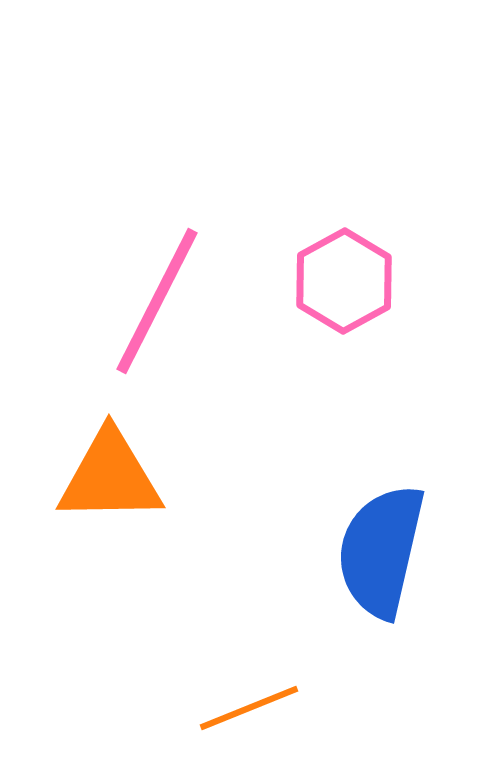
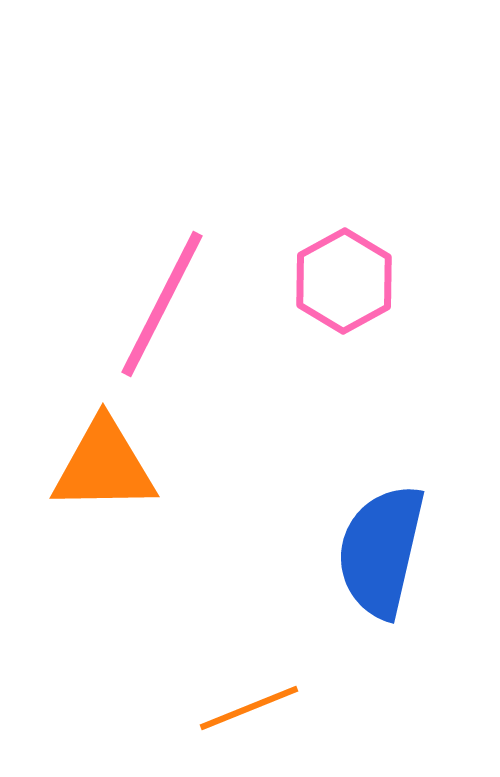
pink line: moved 5 px right, 3 px down
orange triangle: moved 6 px left, 11 px up
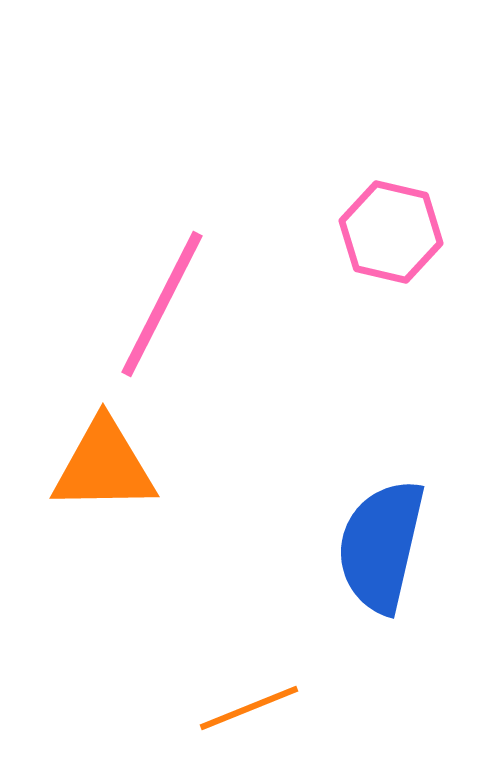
pink hexagon: moved 47 px right, 49 px up; rotated 18 degrees counterclockwise
blue semicircle: moved 5 px up
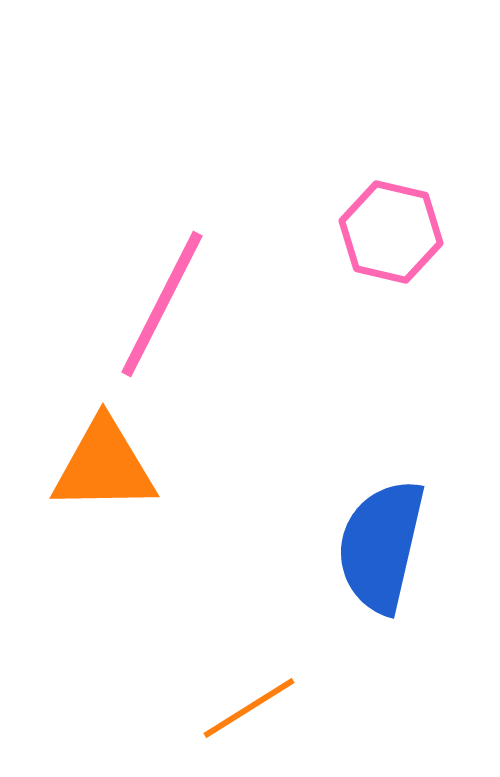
orange line: rotated 10 degrees counterclockwise
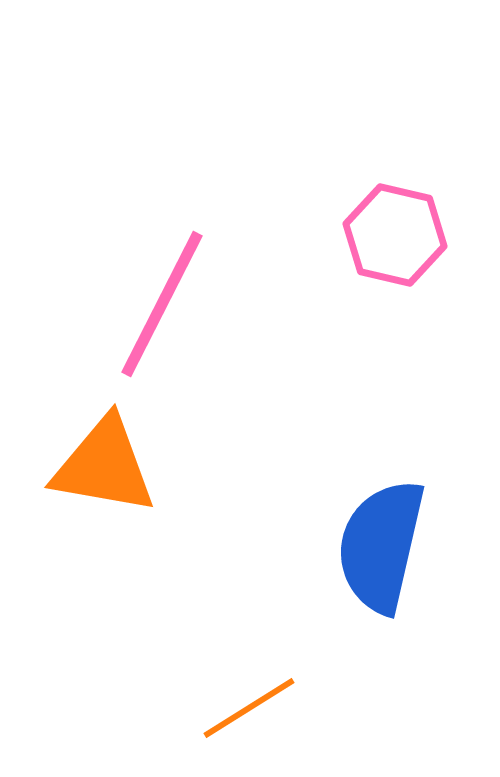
pink hexagon: moved 4 px right, 3 px down
orange triangle: rotated 11 degrees clockwise
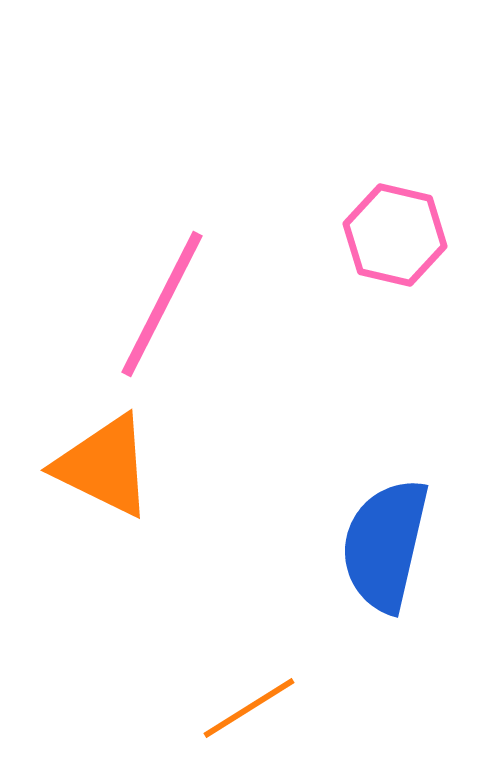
orange triangle: rotated 16 degrees clockwise
blue semicircle: moved 4 px right, 1 px up
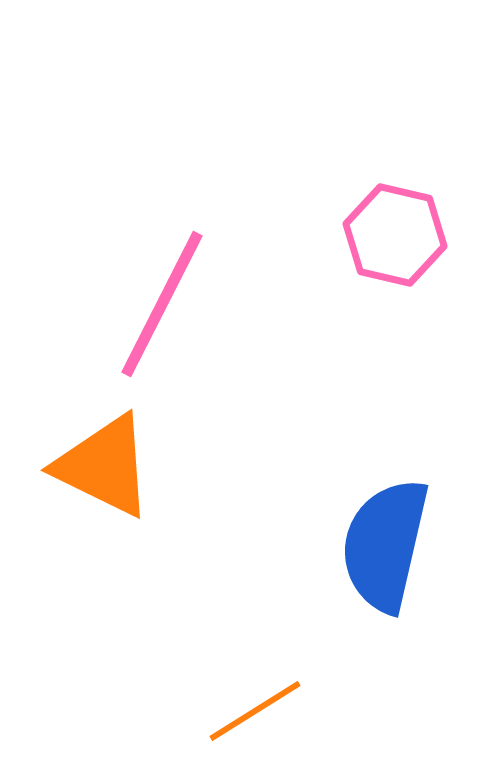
orange line: moved 6 px right, 3 px down
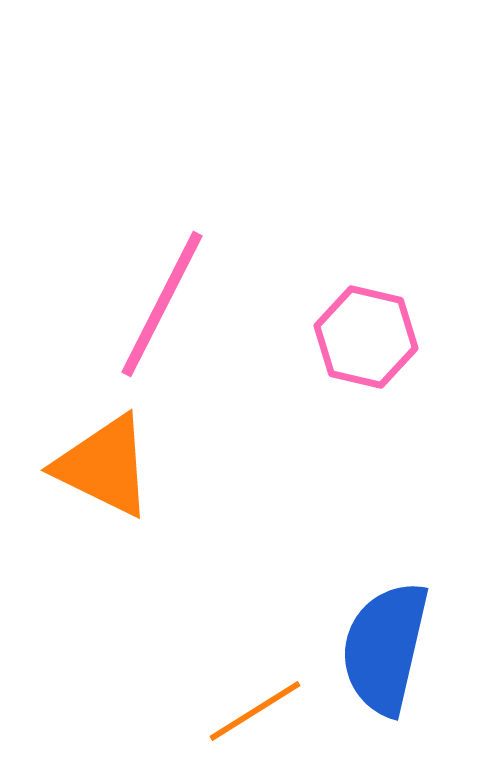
pink hexagon: moved 29 px left, 102 px down
blue semicircle: moved 103 px down
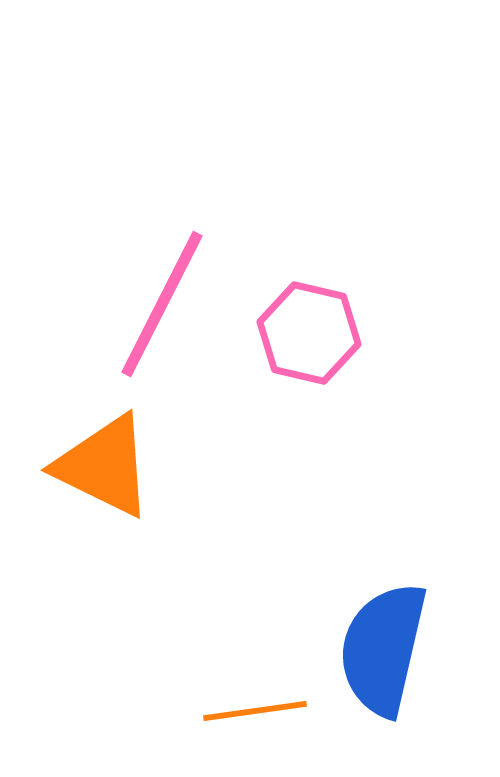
pink hexagon: moved 57 px left, 4 px up
blue semicircle: moved 2 px left, 1 px down
orange line: rotated 24 degrees clockwise
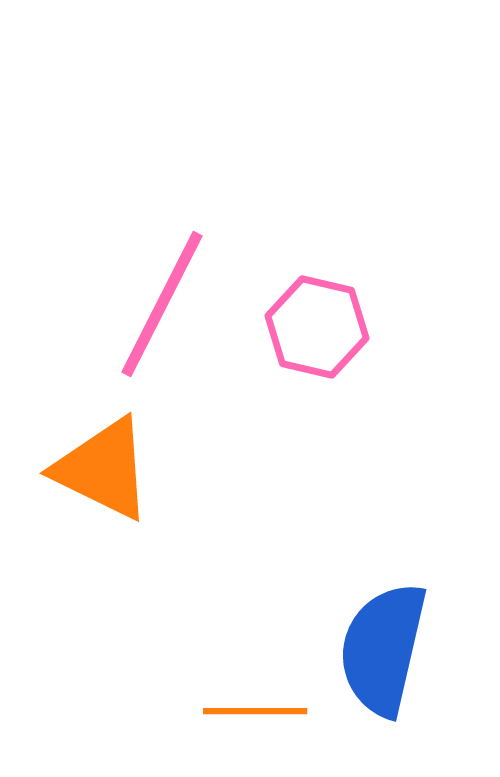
pink hexagon: moved 8 px right, 6 px up
orange triangle: moved 1 px left, 3 px down
orange line: rotated 8 degrees clockwise
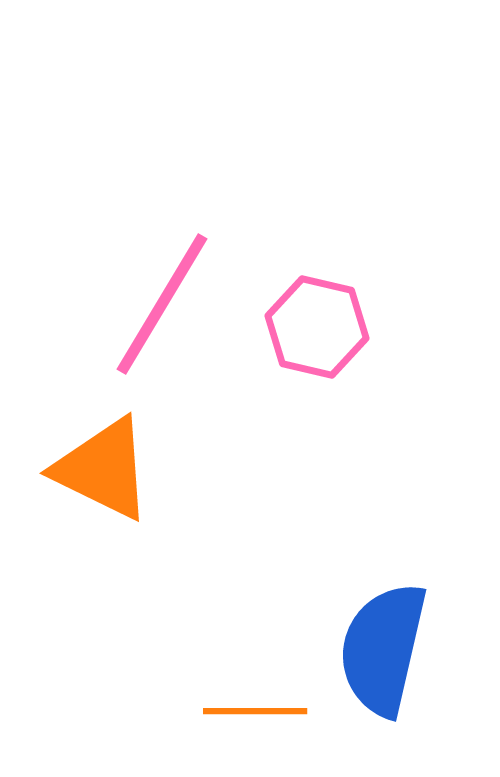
pink line: rotated 4 degrees clockwise
